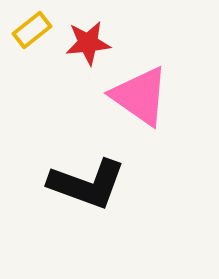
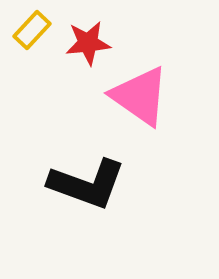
yellow rectangle: rotated 9 degrees counterclockwise
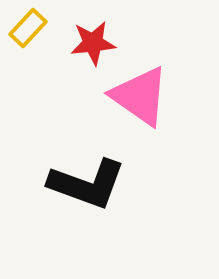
yellow rectangle: moved 4 px left, 2 px up
red star: moved 5 px right
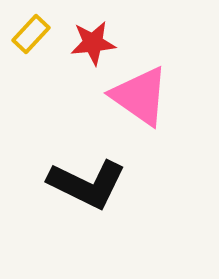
yellow rectangle: moved 3 px right, 6 px down
black L-shape: rotated 6 degrees clockwise
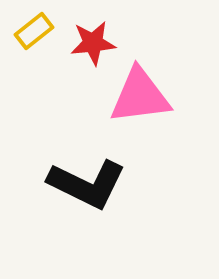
yellow rectangle: moved 3 px right, 3 px up; rotated 9 degrees clockwise
pink triangle: rotated 42 degrees counterclockwise
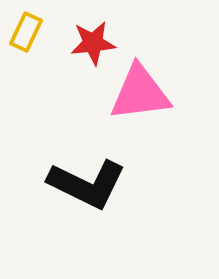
yellow rectangle: moved 8 px left, 1 px down; rotated 27 degrees counterclockwise
pink triangle: moved 3 px up
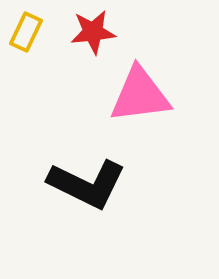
red star: moved 11 px up
pink triangle: moved 2 px down
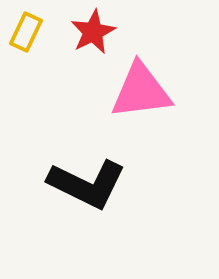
red star: rotated 21 degrees counterclockwise
pink triangle: moved 1 px right, 4 px up
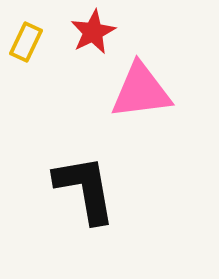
yellow rectangle: moved 10 px down
black L-shape: moved 2 px left, 5 px down; rotated 126 degrees counterclockwise
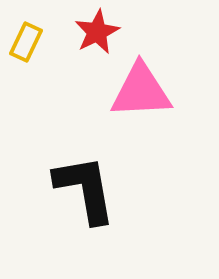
red star: moved 4 px right
pink triangle: rotated 4 degrees clockwise
